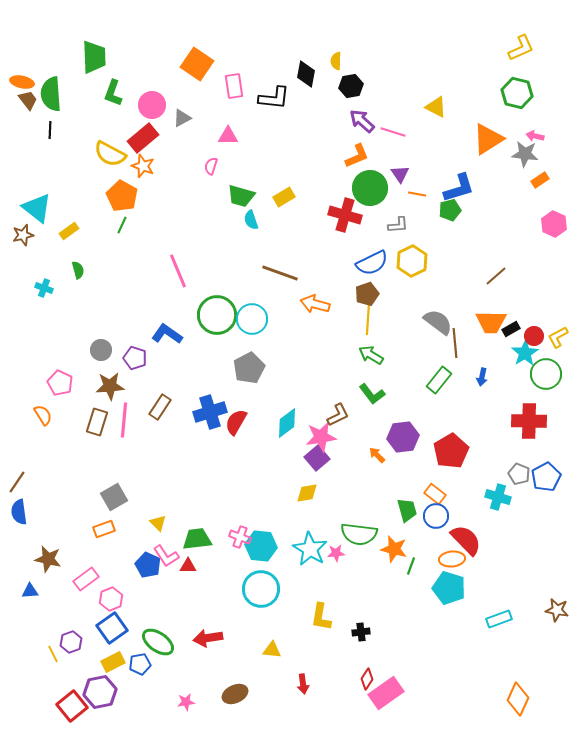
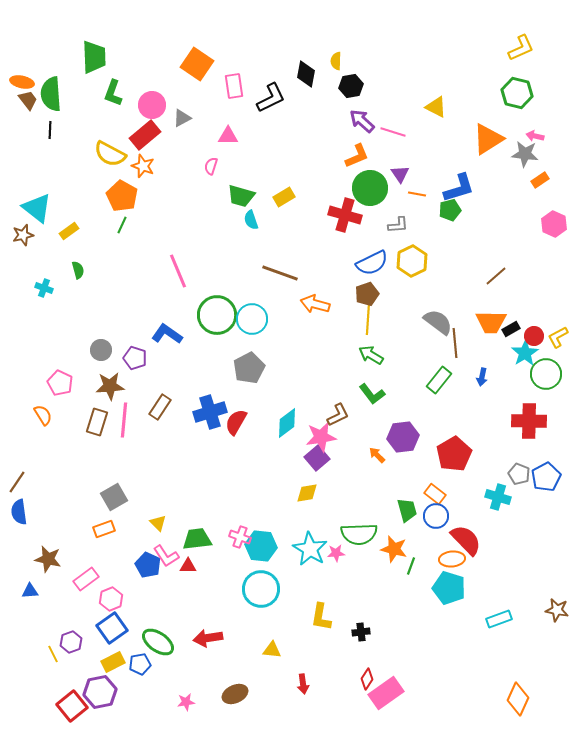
black L-shape at (274, 98): moved 3 px left; rotated 32 degrees counterclockwise
red rectangle at (143, 138): moved 2 px right, 3 px up
red pentagon at (451, 451): moved 3 px right, 3 px down
green semicircle at (359, 534): rotated 9 degrees counterclockwise
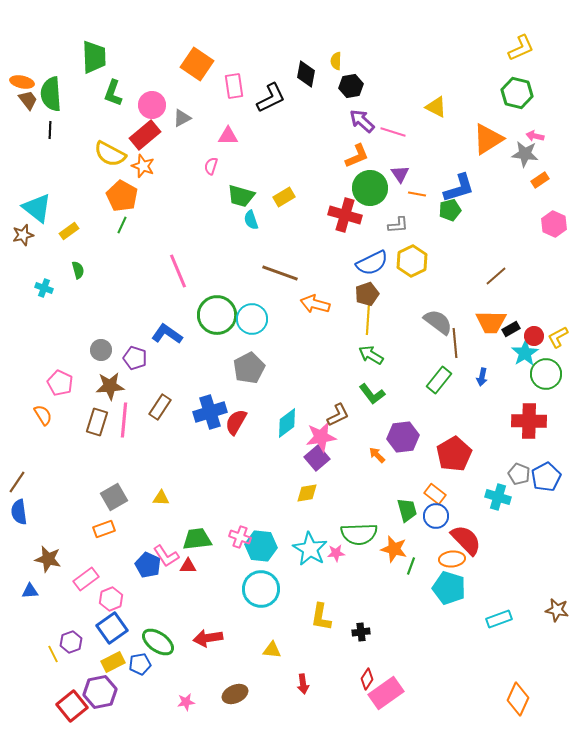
yellow triangle at (158, 523): moved 3 px right, 25 px up; rotated 42 degrees counterclockwise
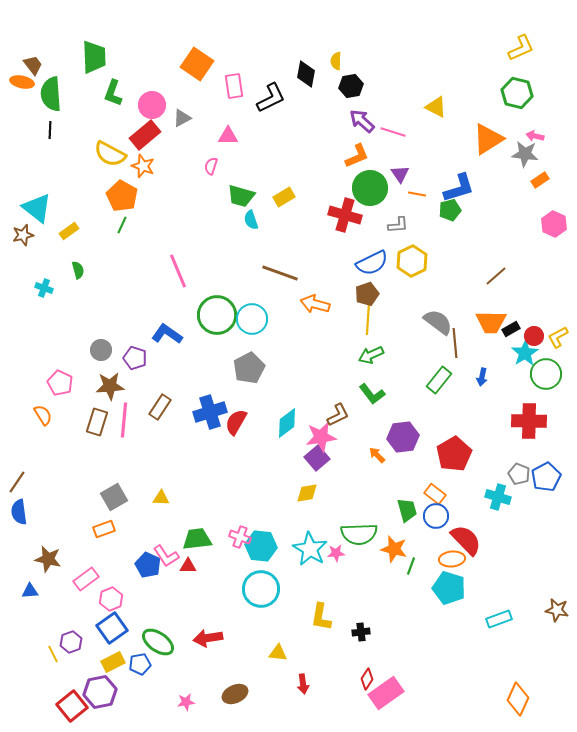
brown trapezoid at (28, 100): moved 5 px right, 35 px up
green arrow at (371, 355): rotated 55 degrees counterclockwise
yellow triangle at (272, 650): moved 6 px right, 3 px down
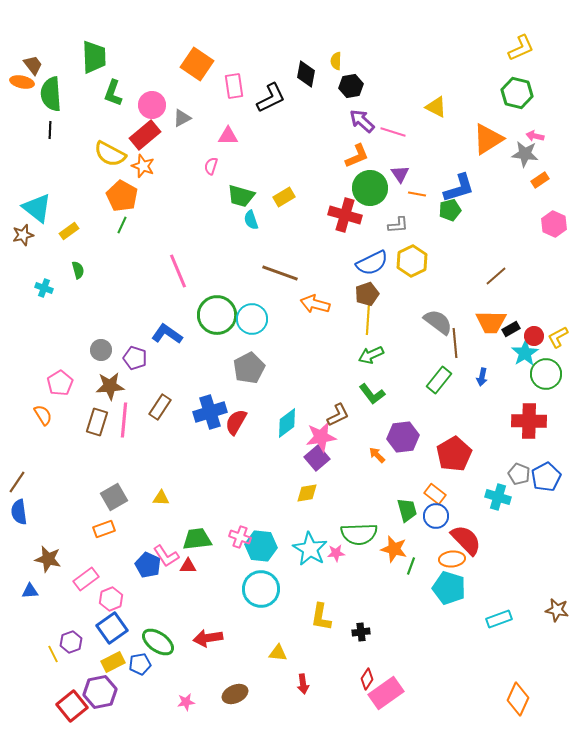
pink pentagon at (60, 383): rotated 15 degrees clockwise
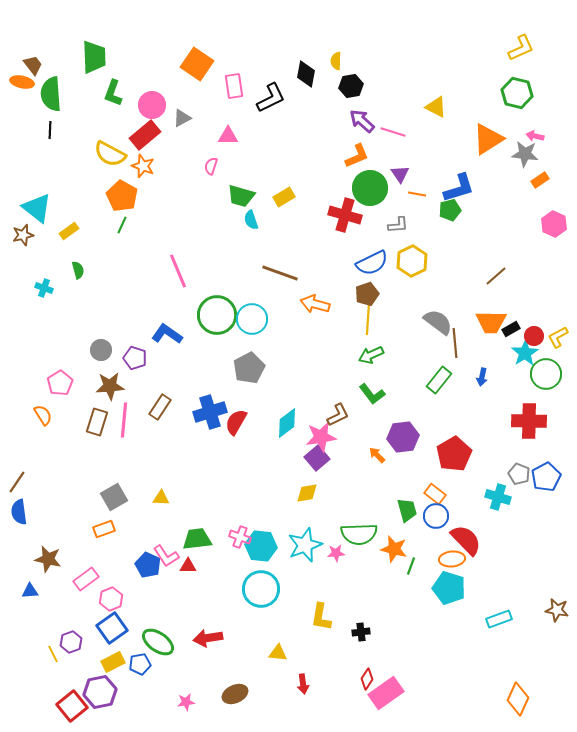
cyan star at (310, 549): moved 5 px left, 4 px up; rotated 20 degrees clockwise
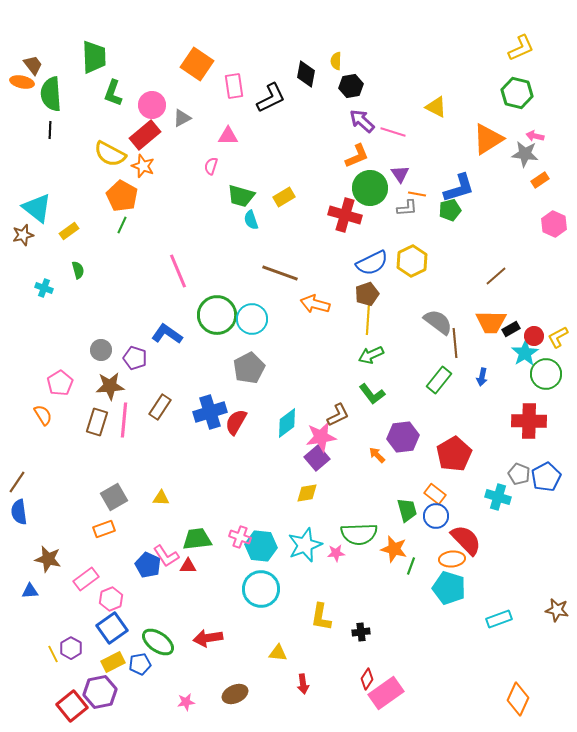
gray L-shape at (398, 225): moved 9 px right, 17 px up
purple hexagon at (71, 642): moved 6 px down; rotated 10 degrees counterclockwise
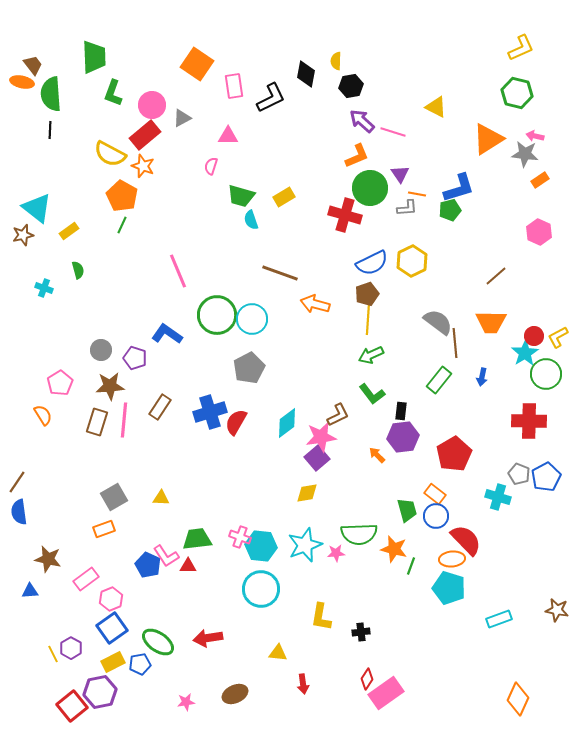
pink hexagon at (554, 224): moved 15 px left, 8 px down
black rectangle at (511, 329): moved 110 px left, 82 px down; rotated 54 degrees counterclockwise
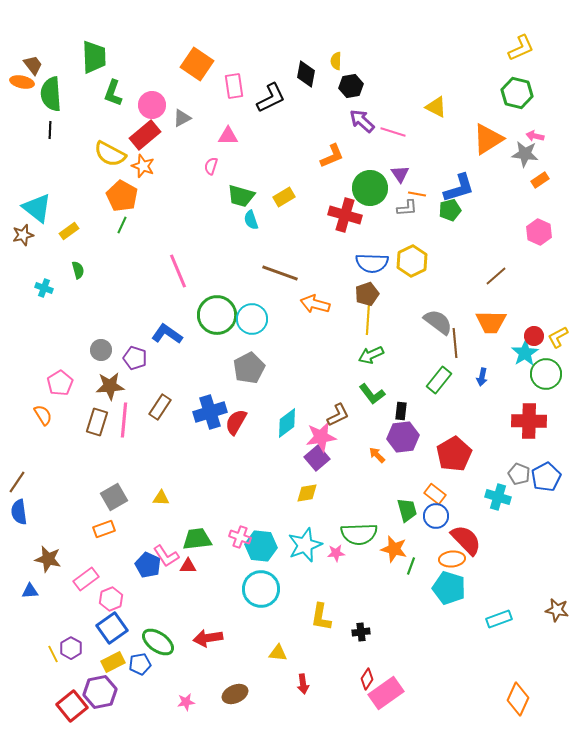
orange L-shape at (357, 156): moved 25 px left
blue semicircle at (372, 263): rotated 28 degrees clockwise
